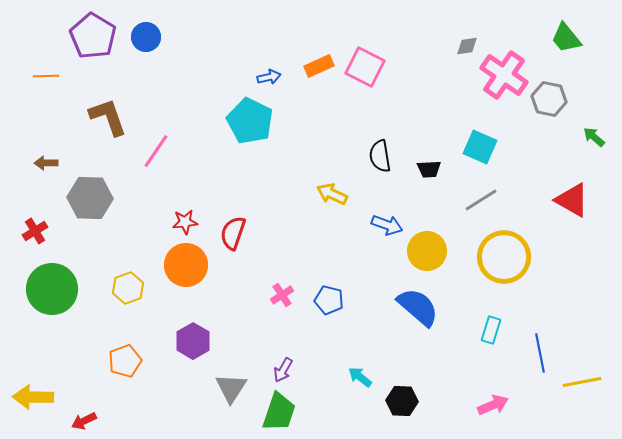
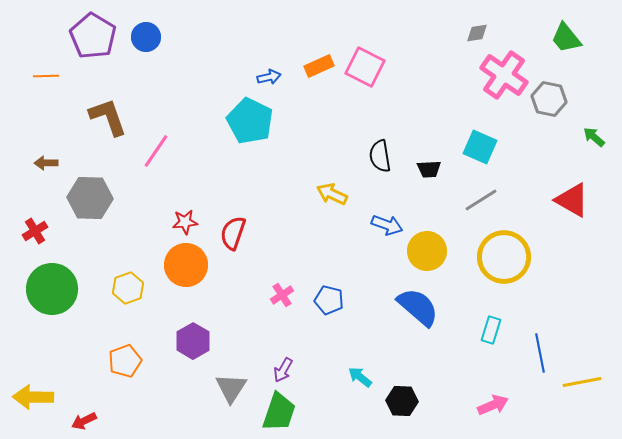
gray diamond at (467, 46): moved 10 px right, 13 px up
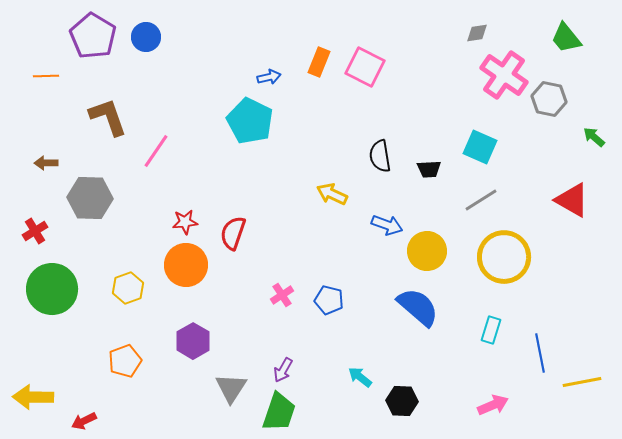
orange rectangle at (319, 66): moved 4 px up; rotated 44 degrees counterclockwise
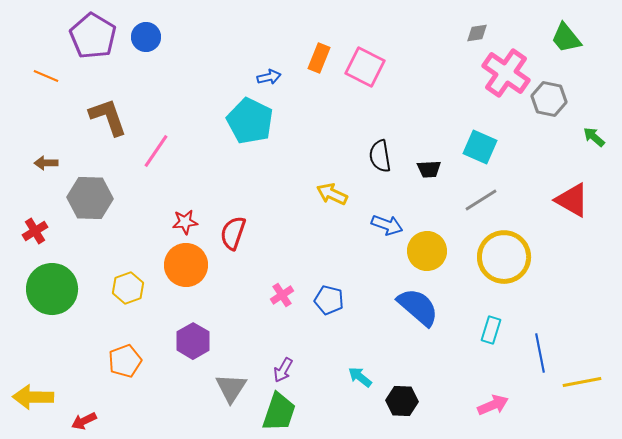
orange rectangle at (319, 62): moved 4 px up
pink cross at (504, 75): moved 2 px right, 2 px up
orange line at (46, 76): rotated 25 degrees clockwise
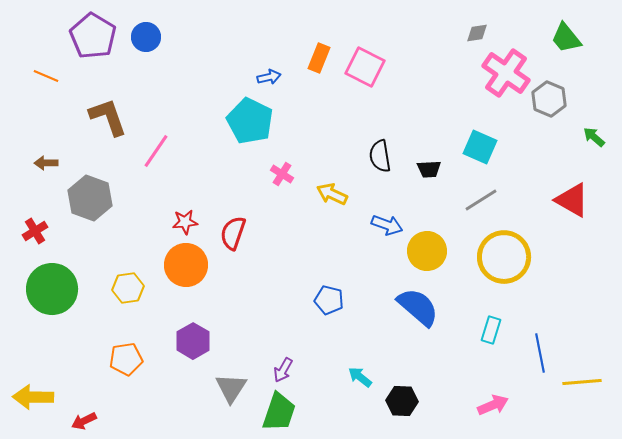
gray hexagon at (549, 99): rotated 12 degrees clockwise
gray hexagon at (90, 198): rotated 18 degrees clockwise
yellow hexagon at (128, 288): rotated 12 degrees clockwise
pink cross at (282, 295): moved 121 px up; rotated 25 degrees counterclockwise
orange pentagon at (125, 361): moved 1 px right, 2 px up; rotated 12 degrees clockwise
yellow line at (582, 382): rotated 6 degrees clockwise
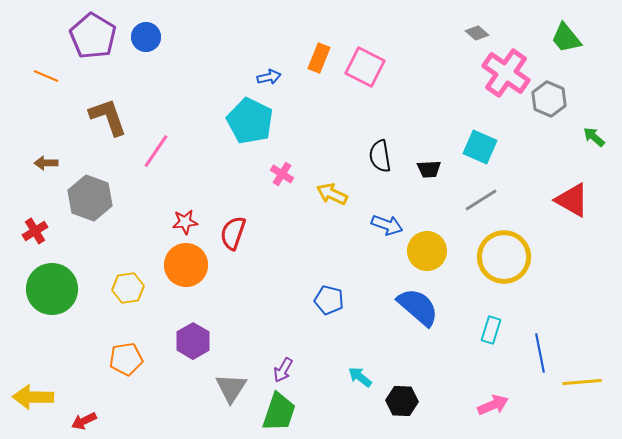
gray diamond at (477, 33): rotated 50 degrees clockwise
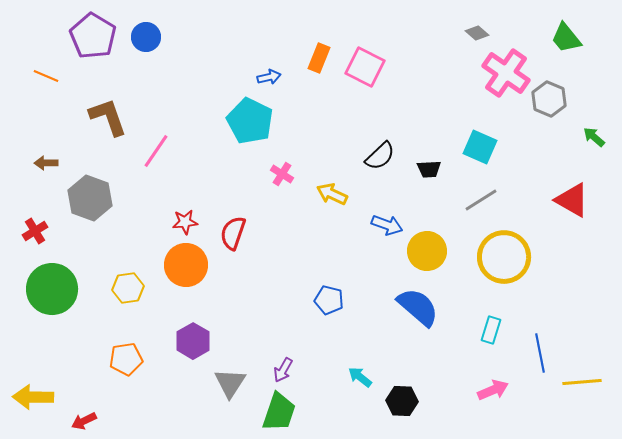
black semicircle at (380, 156): rotated 124 degrees counterclockwise
gray triangle at (231, 388): moved 1 px left, 5 px up
pink arrow at (493, 405): moved 15 px up
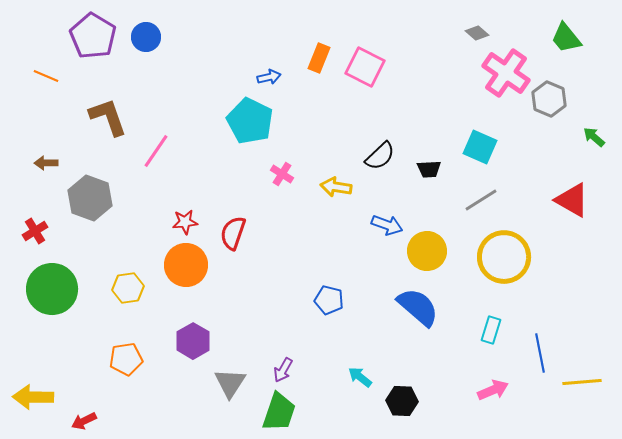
yellow arrow at (332, 194): moved 4 px right, 7 px up; rotated 16 degrees counterclockwise
